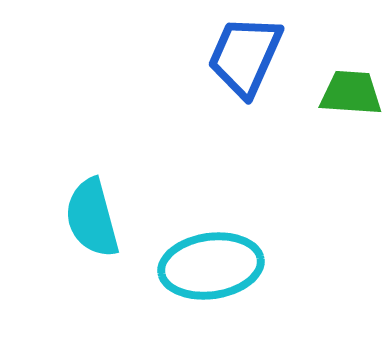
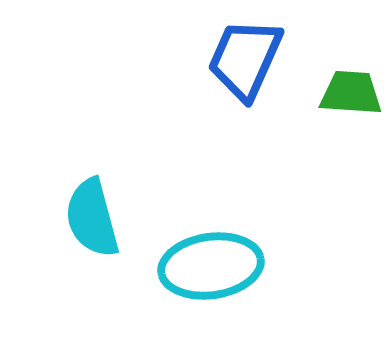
blue trapezoid: moved 3 px down
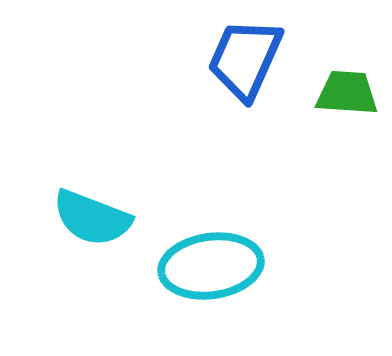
green trapezoid: moved 4 px left
cyan semicircle: rotated 54 degrees counterclockwise
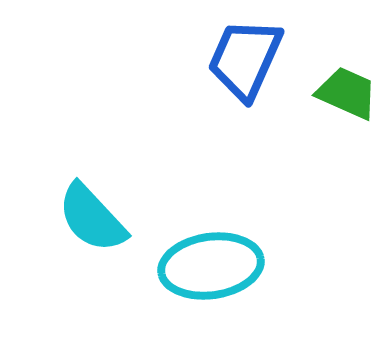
green trapezoid: rotated 20 degrees clockwise
cyan semicircle: rotated 26 degrees clockwise
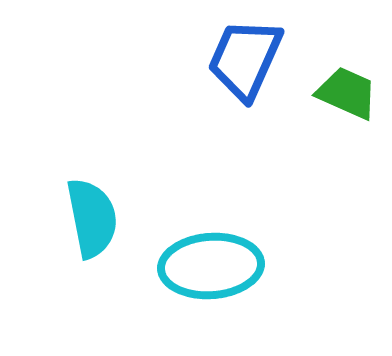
cyan semicircle: rotated 148 degrees counterclockwise
cyan ellipse: rotated 4 degrees clockwise
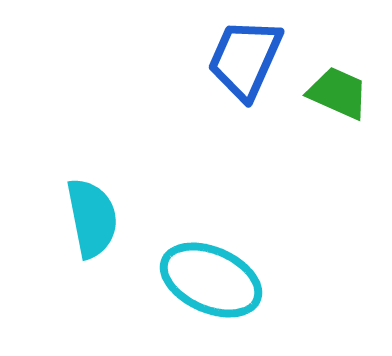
green trapezoid: moved 9 px left
cyan ellipse: moved 14 px down; rotated 28 degrees clockwise
